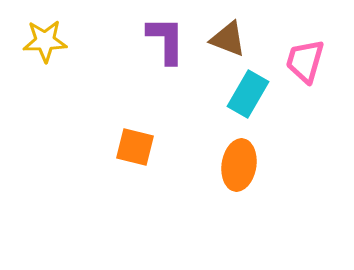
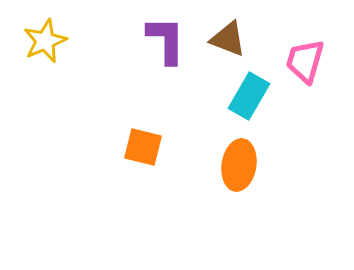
yellow star: rotated 21 degrees counterclockwise
cyan rectangle: moved 1 px right, 2 px down
orange square: moved 8 px right
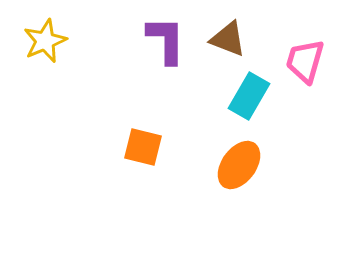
orange ellipse: rotated 27 degrees clockwise
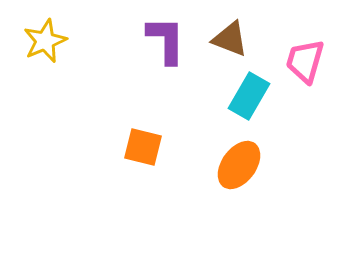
brown triangle: moved 2 px right
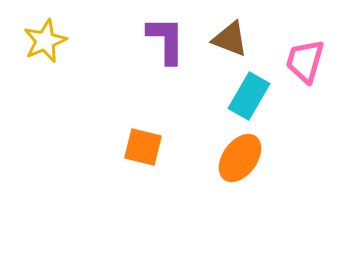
orange ellipse: moved 1 px right, 7 px up
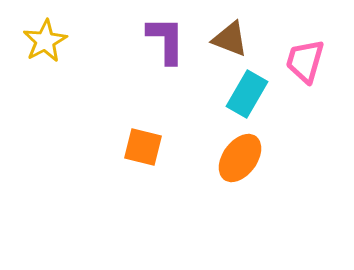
yellow star: rotated 6 degrees counterclockwise
cyan rectangle: moved 2 px left, 2 px up
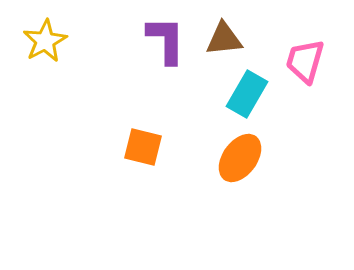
brown triangle: moved 6 px left; rotated 27 degrees counterclockwise
